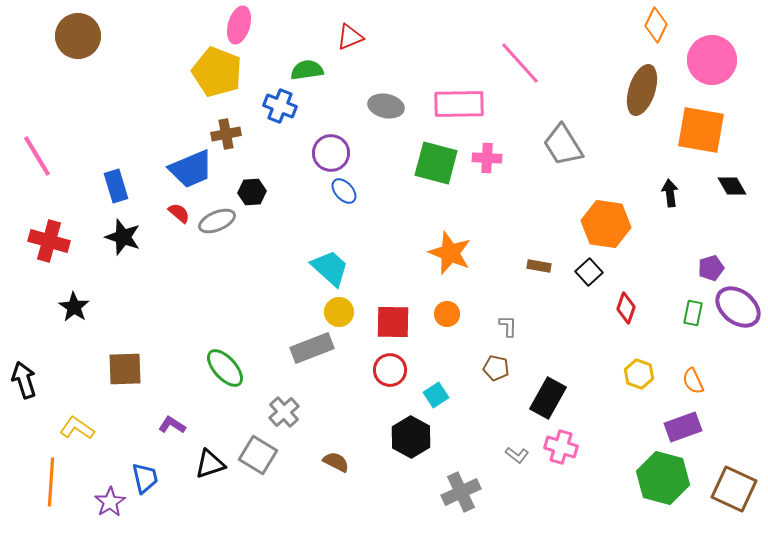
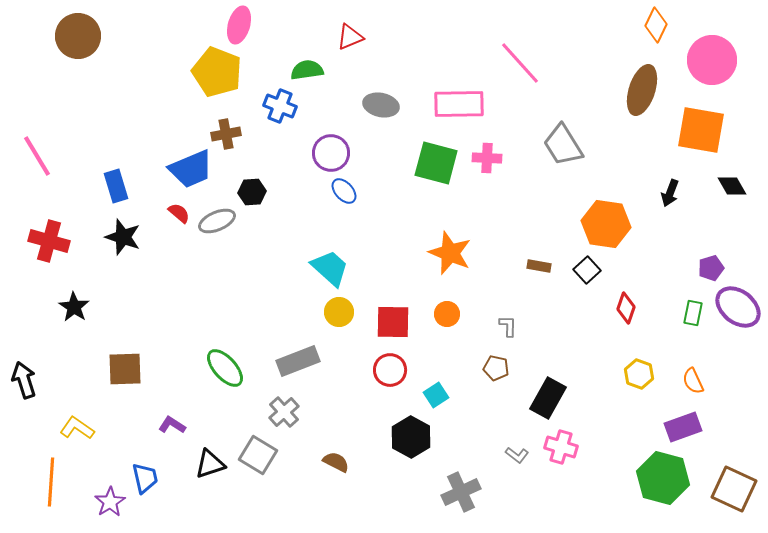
gray ellipse at (386, 106): moved 5 px left, 1 px up
black arrow at (670, 193): rotated 152 degrees counterclockwise
black square at (589, 272): moved 2 px left, 2 px up
gray rectangle at (312, 348): moved 14 px left, 13 px down
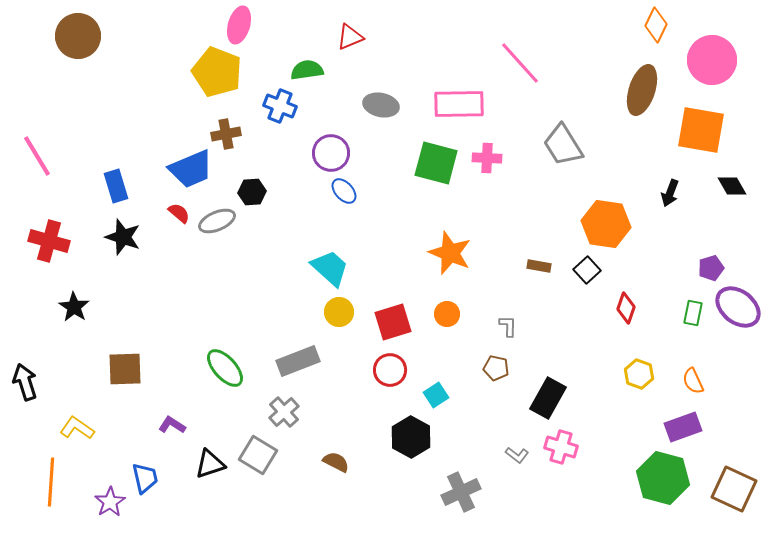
red square at (393, 322): rotated 18 degrees counterclockwise
black arrow at (24, 380): moved 1 px right, 2 px down
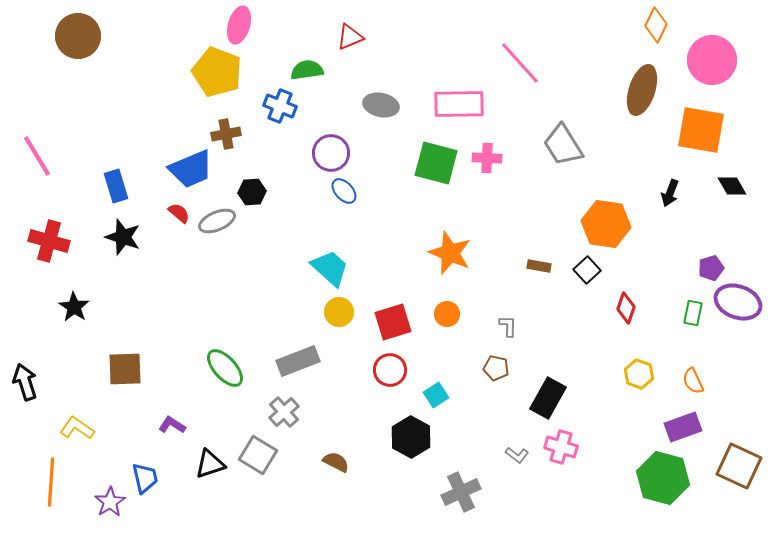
purple ellipse at (738, 307): moved 5 px up; rotated 18 degrees counterclockwise
brown square at (734, 489): moved 5 px right, 23 px up
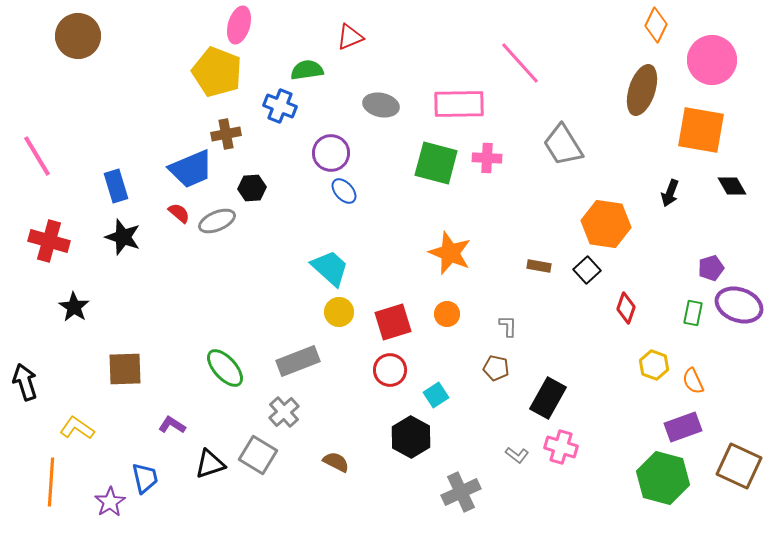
black hexagon at (252, 192): moved 4 px up
purple ellipse at (738, 302): moved 1 px right, 3 px down
yellow hexagon at (639, 374): moved 15 px right, 9 px up
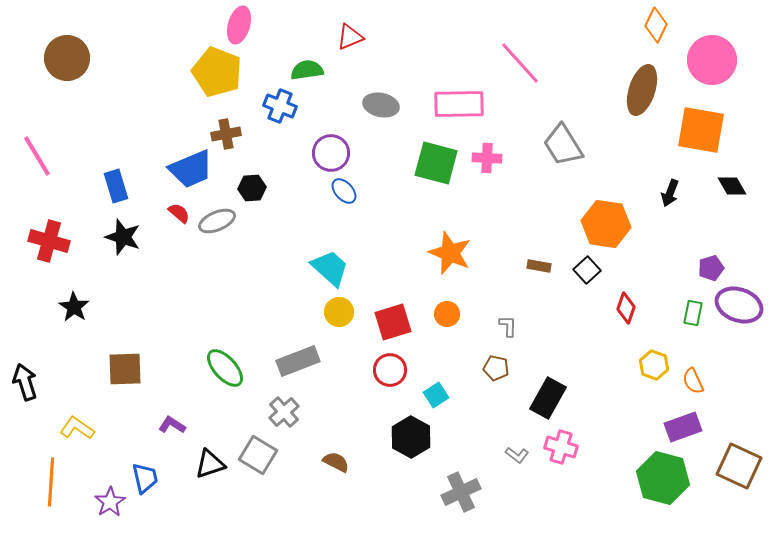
brown circle at (78, 36): moved 11 px left, 22 px down
